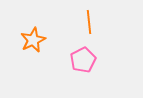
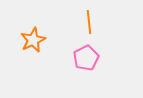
pink pentagon: moved 3 px right, 2 px up
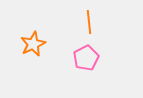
orange star: moved 4 px down
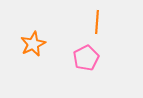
orange line: moved 8 px right; rotated 10 degrees clockwise
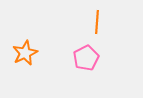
orange star: moved 8 px left, 9 px down
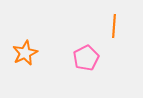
orange line: moved 17 px right, 4 px down
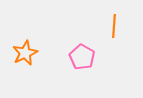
pink pentagon: moved 4 px left, 1 px up; rotated 15 degrees counterclockwise
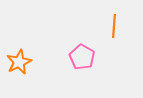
orange star: moved 6 px left, 9 px down
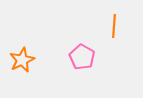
orange star: moved 3 px right, 2 px up
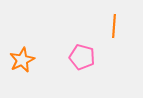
pink pentagon: rotated 15 degrees counterclockwise
